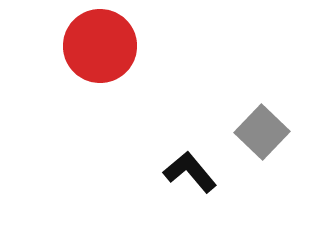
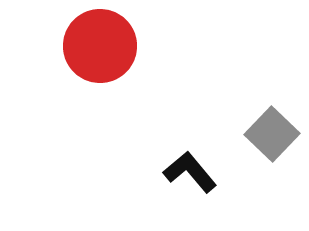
gray square: moved 10 px right, 2 px down
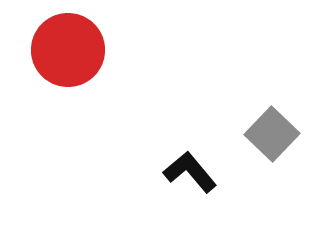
red circle: moved 32 px left, 4 px down
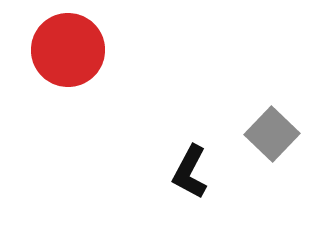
black L-shape: rotated 112 degrees counterclockwise
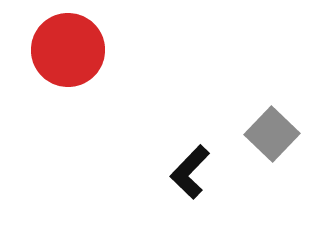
black L-shape: rotated 16 degrees clockwise
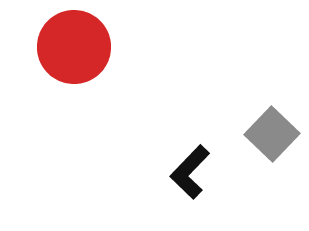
red circle: moved 6 px right, 3 px up
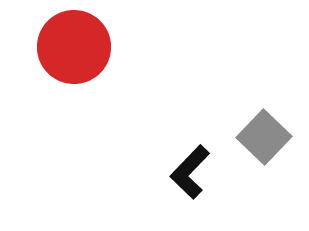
gray square: moved 8 px left, 3 px down
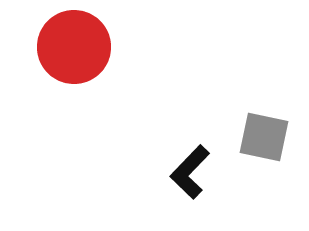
gray square: rotated 32 degrees counterclockwise
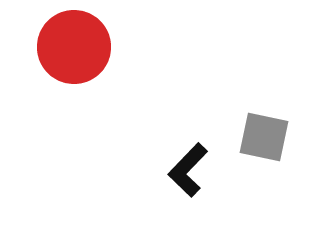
black L-shape: moved 2 px left, 2 px up
